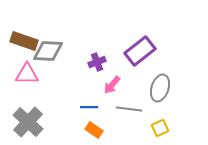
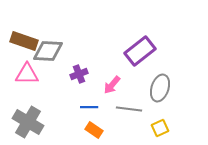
purple cross: moved 18 px left, 12 px down
gray cross: rotated 12 degrees counterclockwise
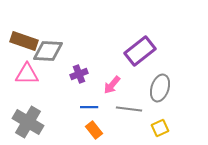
orange rectangle: rotated 18 degrees clockwise
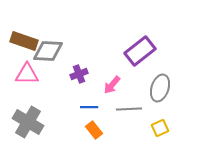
gray line: rotated 10 degrees counterclockwise
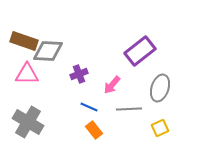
blue line: rotated 24 degrees clockwise
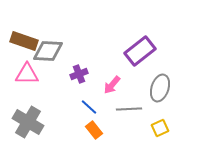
blue line: rotated 18 degrees clockwise
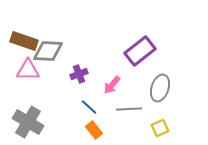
pink triangle: moved 1 px right, 4 px up
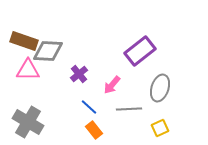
purple cross: rotated 18 degrees counterclockwise
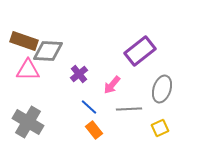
gray ellipse: moved 2 px right, 1 px down
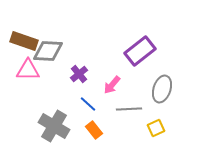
blue line: moved 1 px left, 3 px up
gray cross: moved 26 px right, 4 px down
yellow square: moved 4 px left
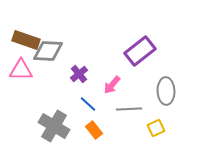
brown rectangle: moved 2 px right, 1 px up
pink triangle: moved 7 px left
gray ellipse: moved 4 px right, 2 px down; rotated 20 degrees counterclockwise
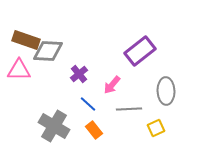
pink triangle: moved 2 px left
